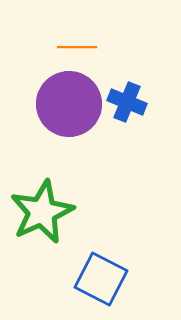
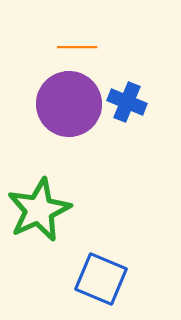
green star: moved 3 px left, 2 px up
blue square: rotated 4 degrees counterclockwise
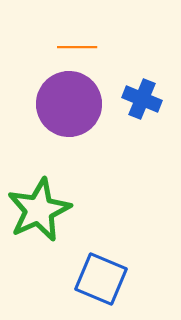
blue cross: moved 15 px right, 3 px up
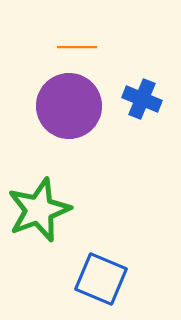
purple circle: moved 2 px down
green star: rotated 4 degrees clockwise
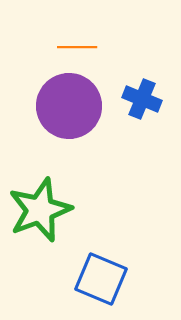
green star: moved 1 px right
